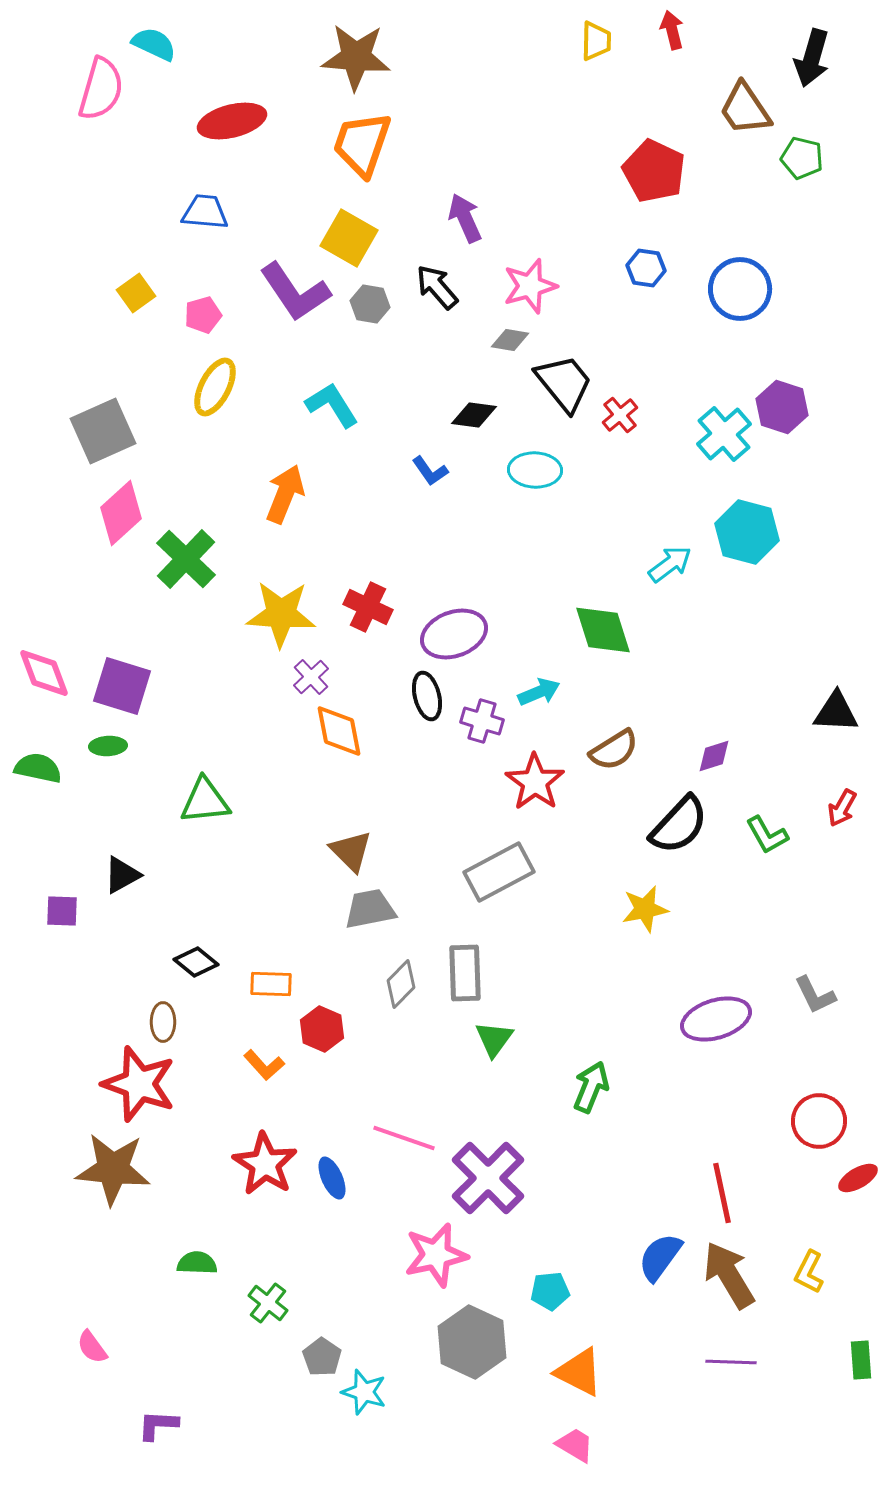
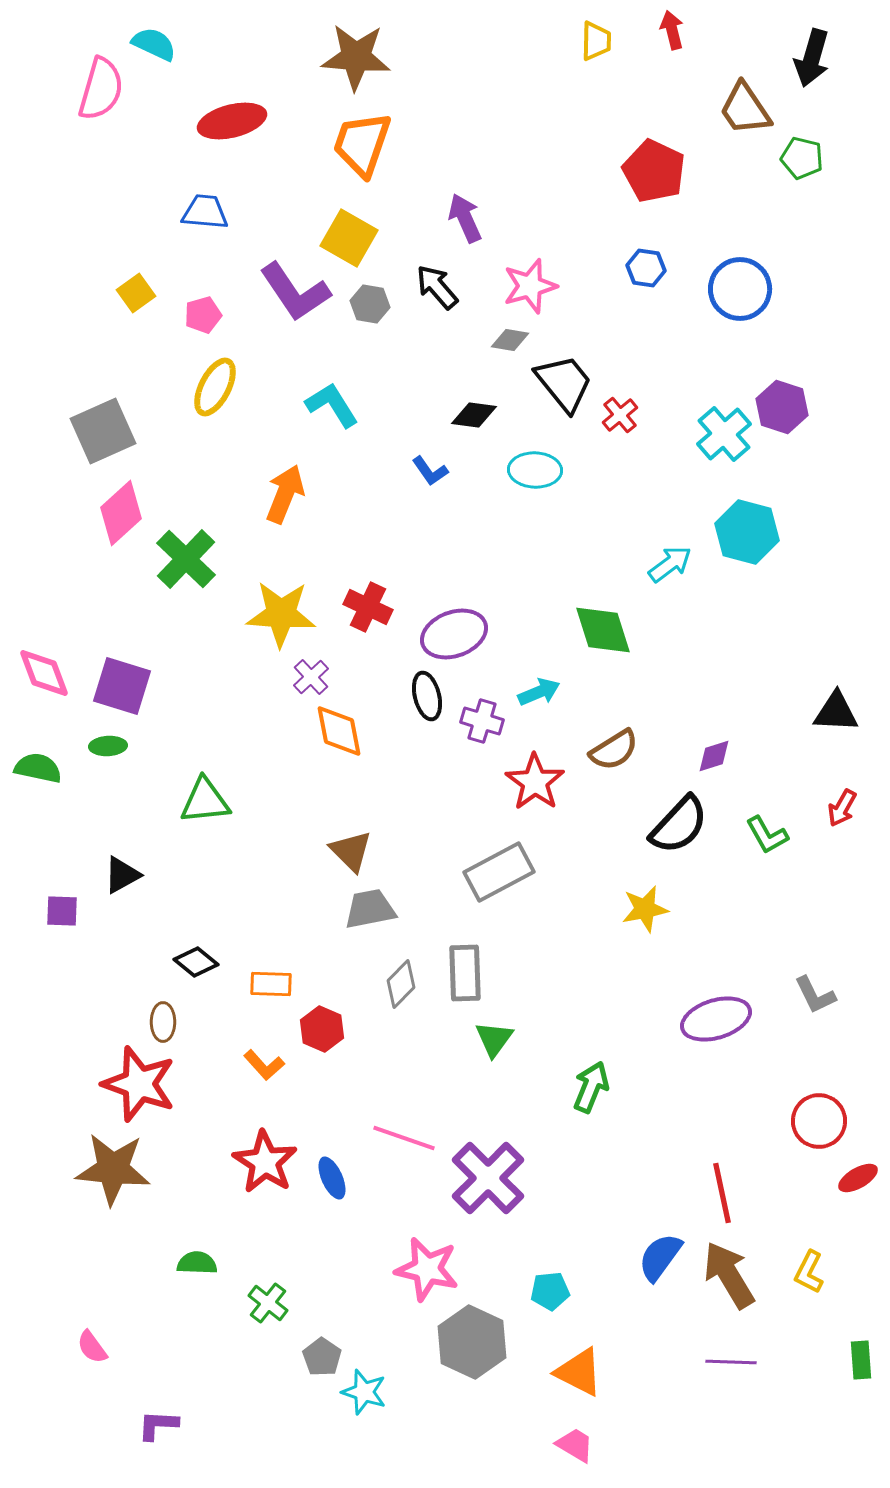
red star at (265, 1164): moved 2 px up
pink star at (436, 1255): moved 9 px left, 14 px down; rotated 26 degrees clockwise
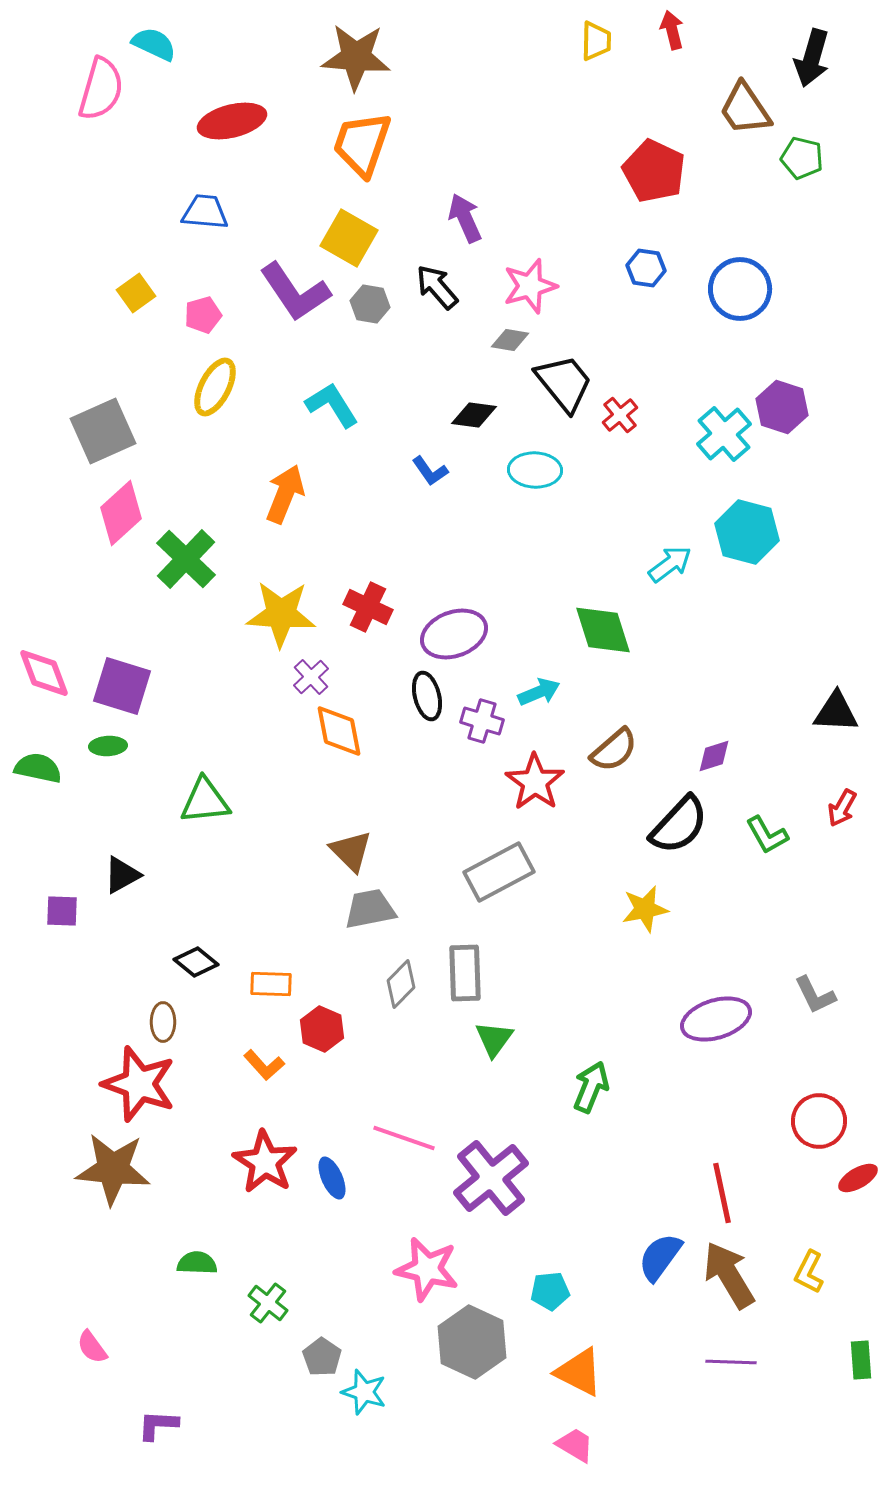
brown semicircle at (614, 750): rotated 9 degrees counterclockwise
purple cross at (488, 1178): moved 3 px right; rotated 6 degrees clockwise
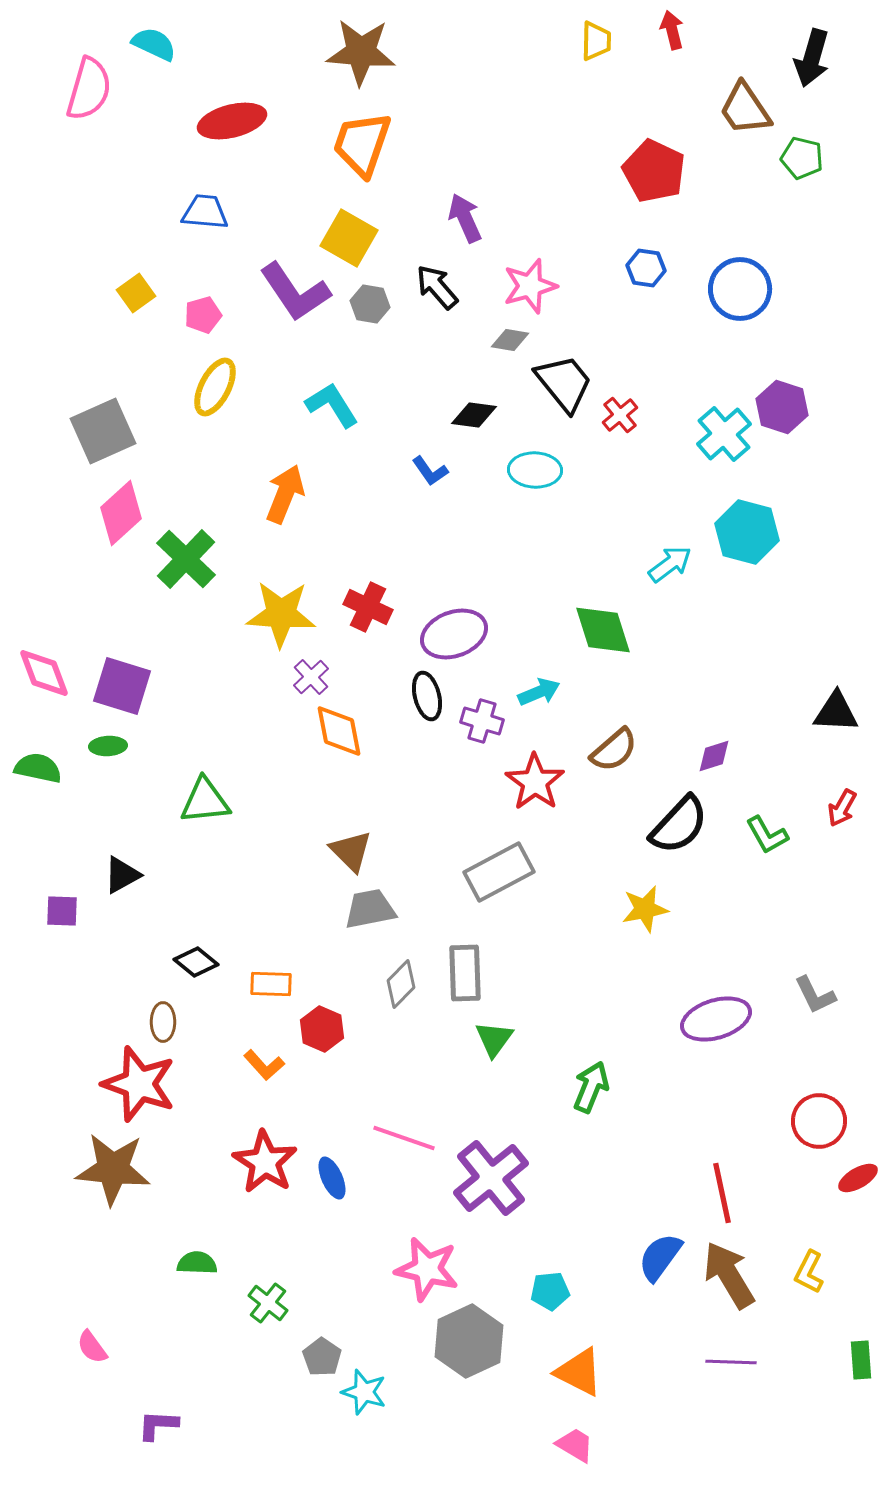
brown star at (356, 57): moved 5 px right, 5 px up
pink semicircle at (101, 89): moved 12 px left
gray hexagon at (472, 1342): moved 3 px left, 1 px up; rotated 10 degrees clockwise
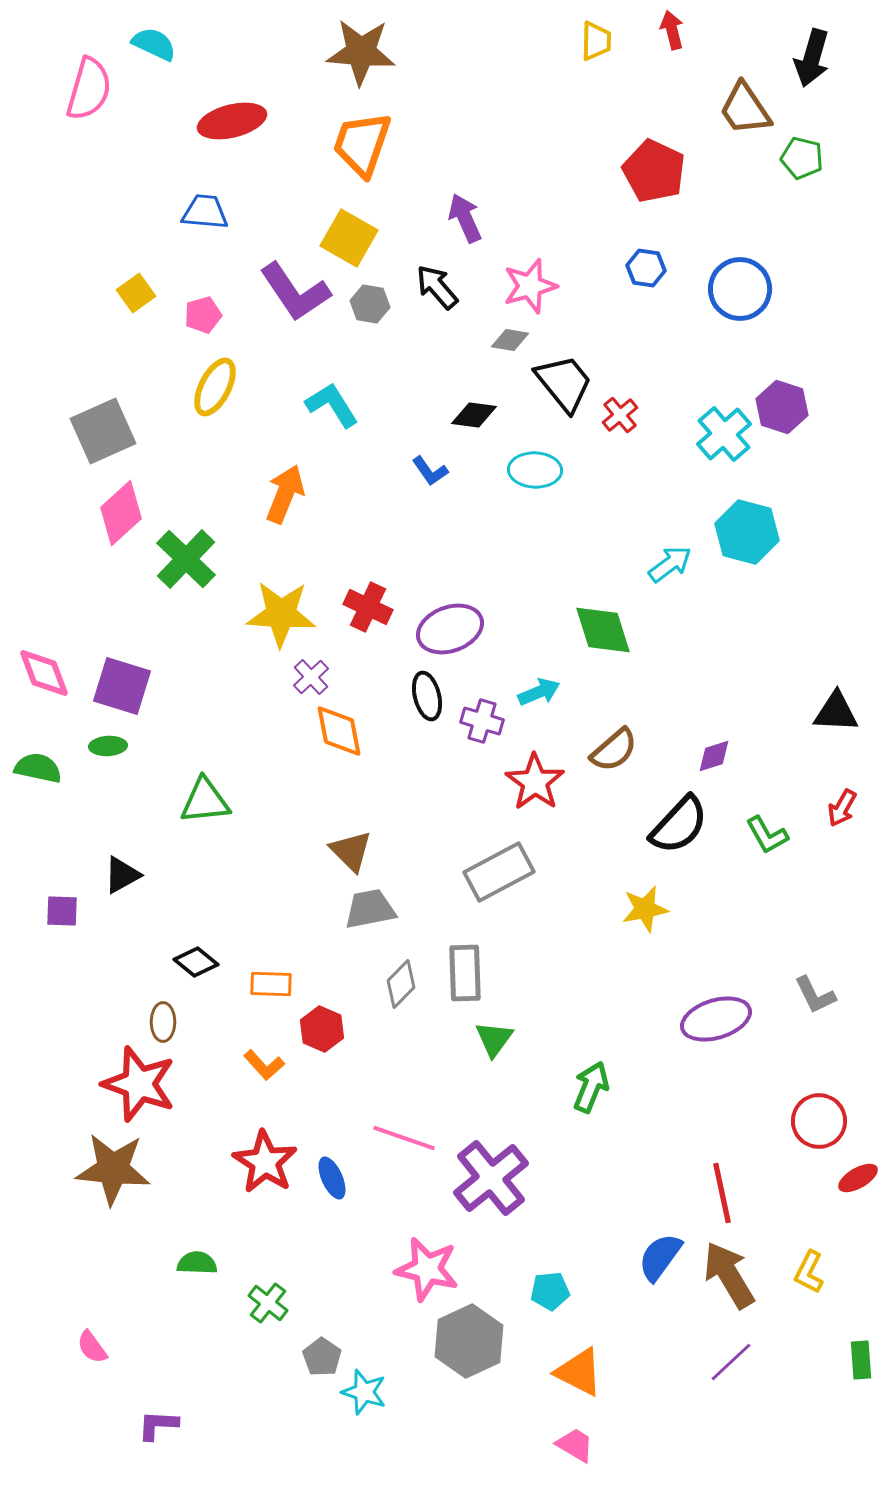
purple ellipse at (454, 634): moved 4 px left, 5 px up
purple line at (731, 1362): rotated 45 degrees counterclockwise
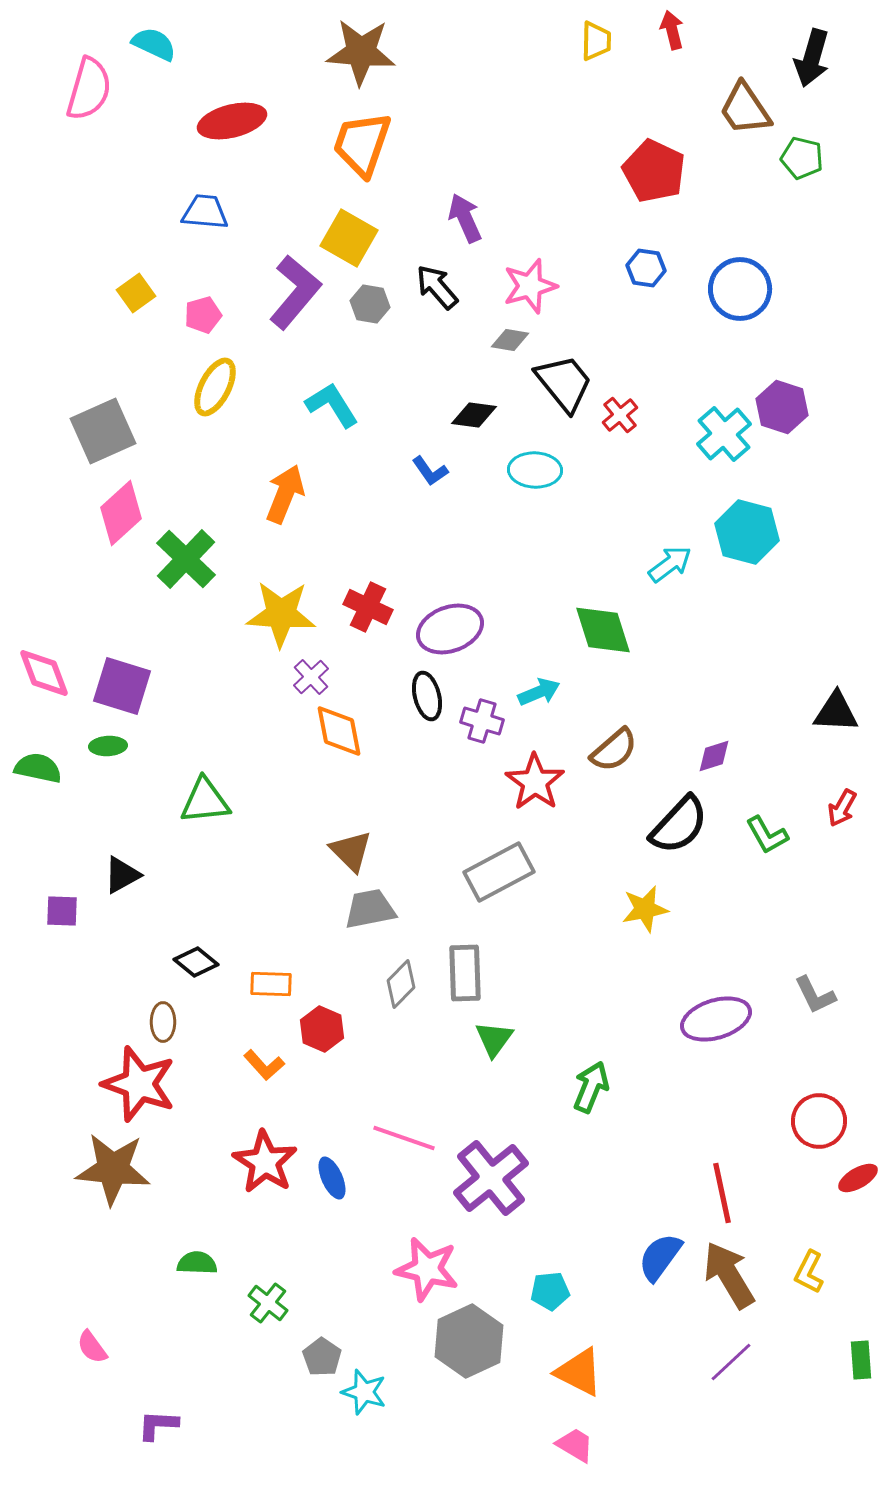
purple L-shape at (295, 292): rotated 106 degrees counterclockwise
